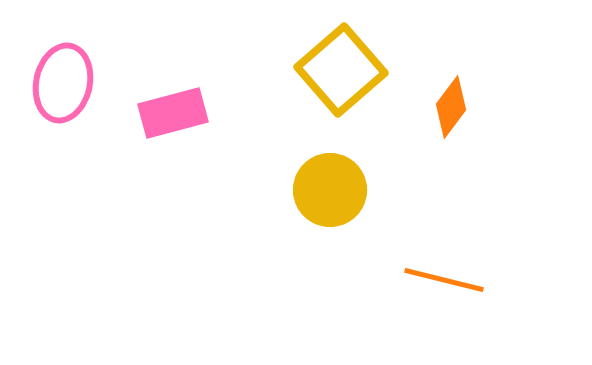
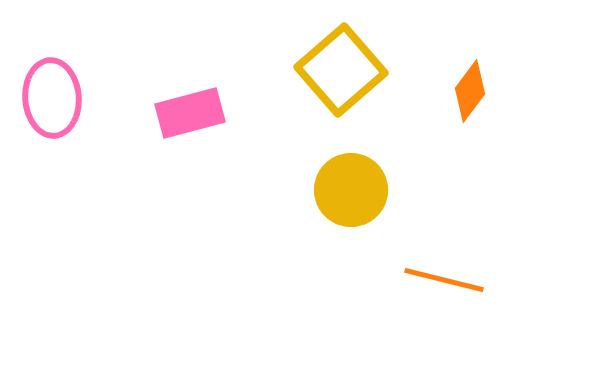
pink ellipse: moved 11 px left, 15 px down; rotated 16 degrees counterclockwise
orange diamond: moved 19 px right, 16 px up
pink rectangle: moved 17 px right
yellow circle: moved 21 px right
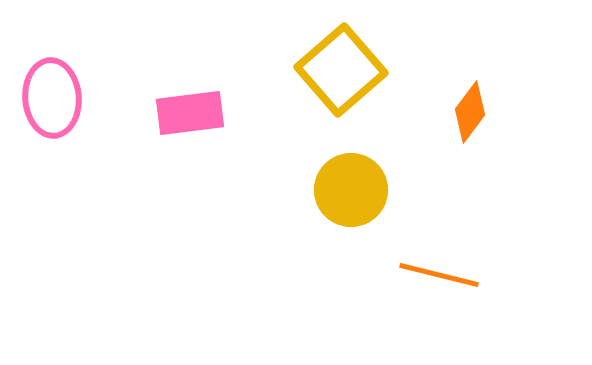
orange diamond: moved 21 px down
pink rectangle: rotated 8 degrees clockwise
orange line: moved 5 px left, 5 px up
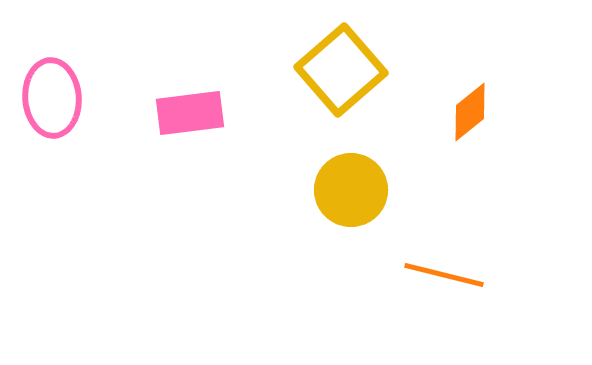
orange diamond: rotated 14 degrees clockwise
orange line: moved 5 px right
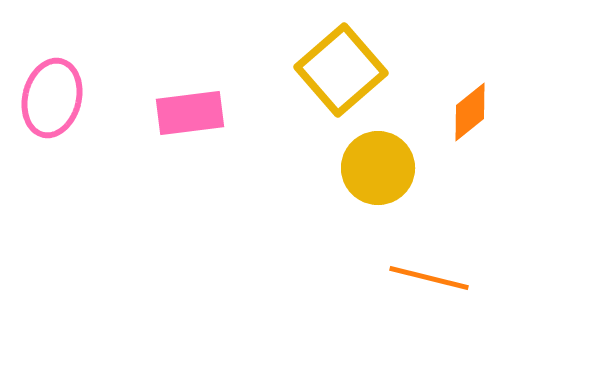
pink ellipse: rotated 18 degrees clockwise
yellow circle: moved 27 px right, 22 px up
orange line: moved 15 px left, 3 px down
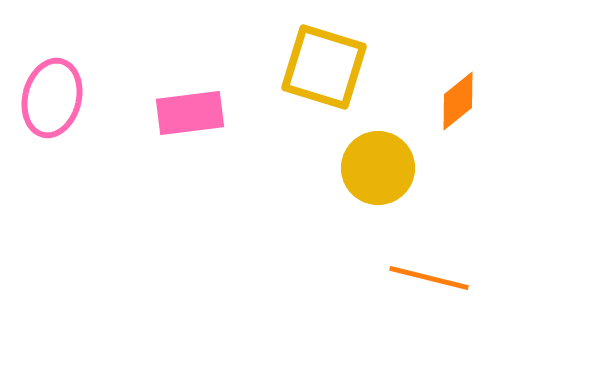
yellow square: moved 17 px left, 3 px up; rotated 32 degrees counterclockwise
orange diamond: moved 12 px left, 11 px up
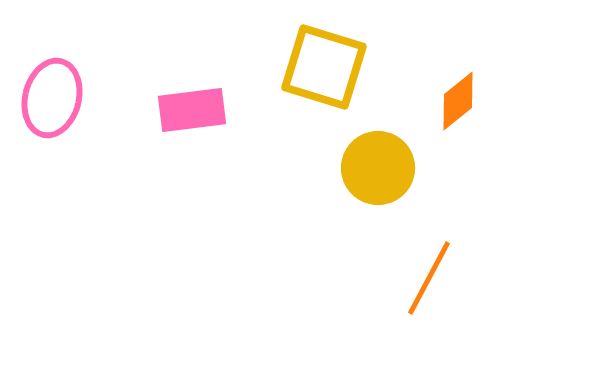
pink rectangle: moved 2 px right, 3 px up
orange line: rotated 76 degrees counterclockwise
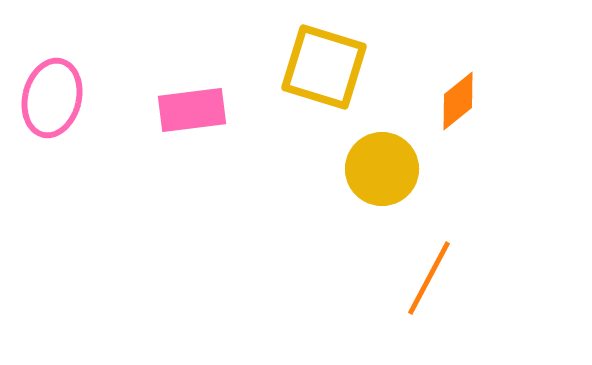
yellow circle: moved 4 px right, 1 px down
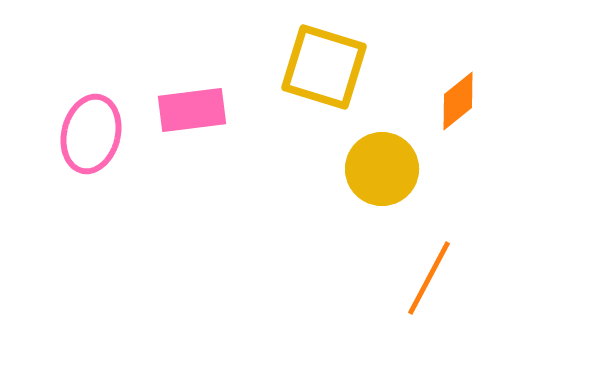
pink ellipse: moved 39 px right, 36 px down
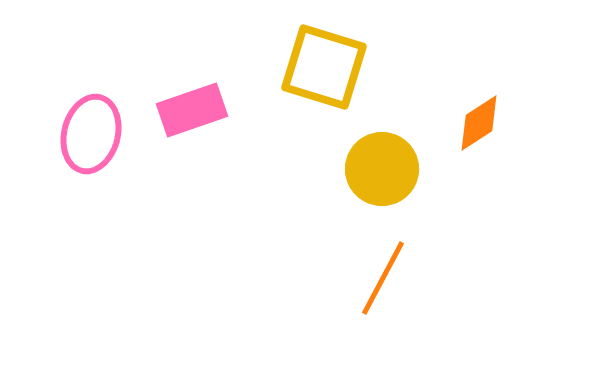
orange diamond: moved 21 px right, 22 px down; rotated 6 degrees clockwise
pink rectangle: rotated 12 degrees counterclockwise
orange line: moved 46 px left
